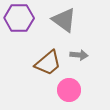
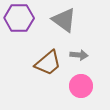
pink circle: moved 12 px right, 4 px up
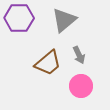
gray triangle: rotated 44 degrees clockwise
gray arrow: rotated 60 degrees clockwise
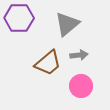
gray triangle: moved 3 px right, 4 px down
gray arrow: rotated 72 degrees counterclockwise
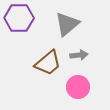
pink circle: moved 3 px left, 1 px down
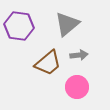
purple hexagon: moved 8 px down; rotated 8 degrees clockwise
pink circle: moved 1 px left
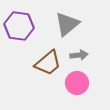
pink circle: moved 4 px up
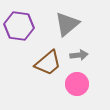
pink circle: moved 1 px down
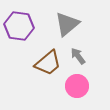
gray arrow: moved 1 px left, 1 px down; rotated 120 degrees counterclockwise
pink circle: moved 2 px down
